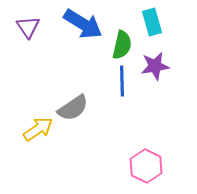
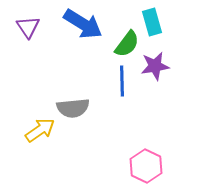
green semicircle: moved 5 px right, 1 px up; rotated 24 degrees clockwise
gray semicircle: rotated 28 degrees clockwise
yellow arrow: moved 2 px right, 1 px down
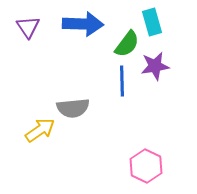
blue arrow: rotated 30 degrees counterclockwise
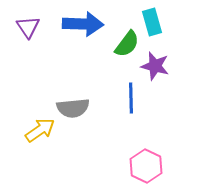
purple star: rotated 24 degrees clockwise
blue line: moved 9 px right, 17 px down
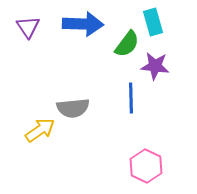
cyan rectangle: moved 1 px right
purple star: rotated 8 degrees counterclockwise
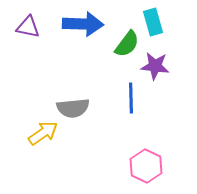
purple triangle: rotated 45 degrees counterclockwise
yellow arrow: moved 3 px right, 3 px down
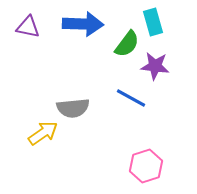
blue line: rotated 60 degrees counterclockwise
pink hexagon: rotated 16 degrees clockwise
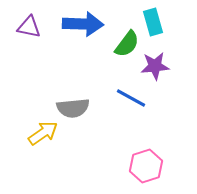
purple triangle: moved 1 px right
purple star: rotated 12 degrees counterclockwise
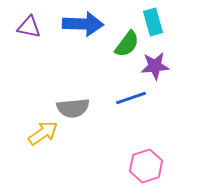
blue line: rotated 48 degrees counterclockwise
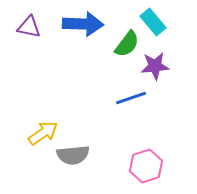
cyan rectangle: rotated 24 degrees counterclockwise
gray semicircle: moved 47 px down
